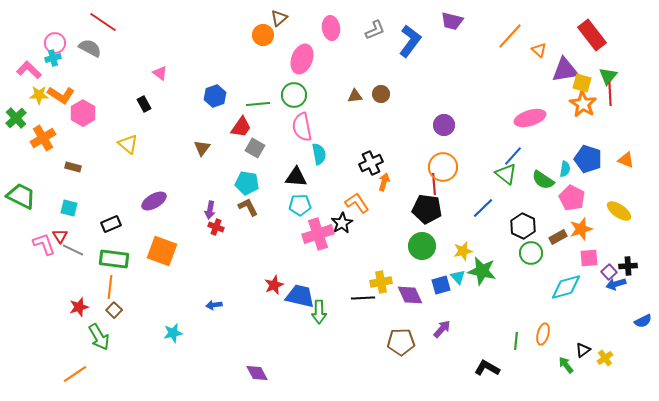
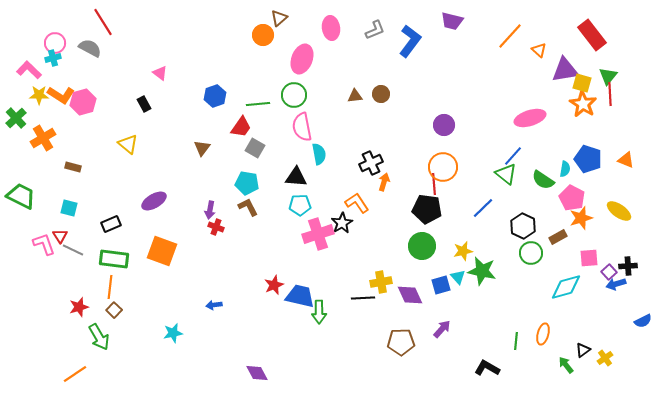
red line at (103, 22): rotated 24 degrees clockwise
pink hexagon at (83, 113): moved 11 px up; rotated 15 degrees clockwise
orange star at (581, 229): moved 11 px up
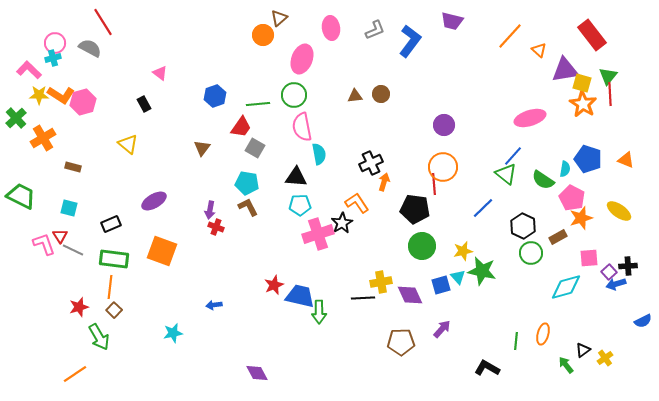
black pentagon at (427, 209): moved 12 px left
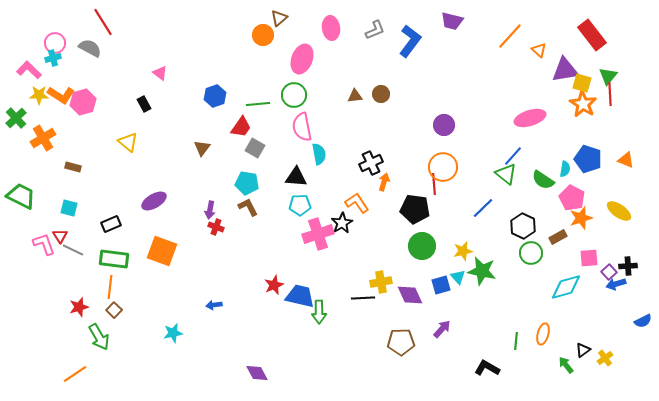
yellow triangle at (128, 144): moved 2 px up
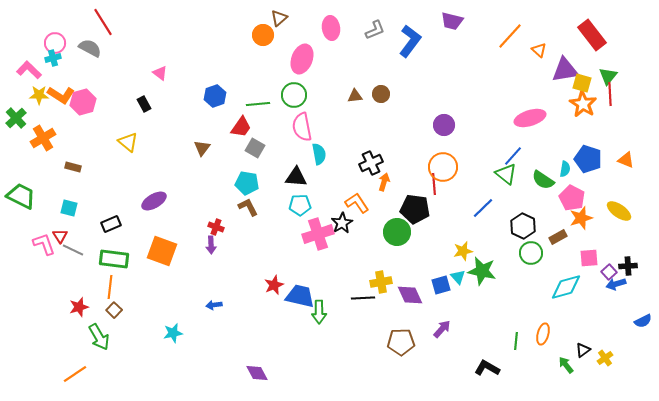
purple arrow at (210, 210): moved 1 px right, 35 px down; rotated 12 degrees counterclockwise
green circle at (422, 246): moved 25 px left, 14 px up
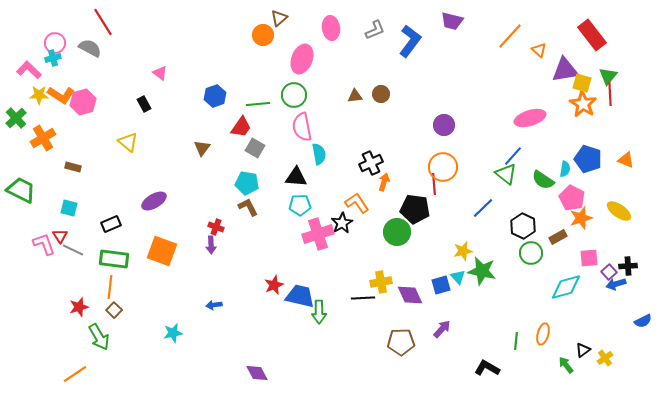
green trapezoid at (21, 196): moved 6 px up
